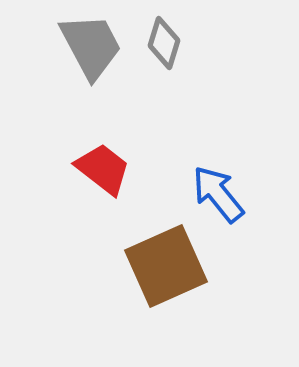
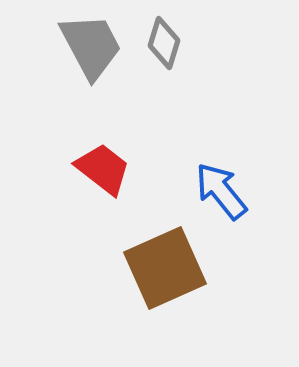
blue arrow: moved 3 px right, 3 px up
brown square: moved 1 px left, 2 px down
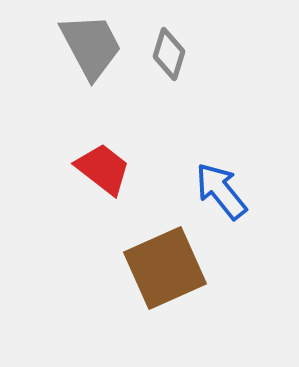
gray diamond: moved 5 px right, 11 px down
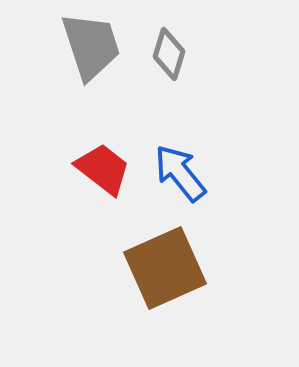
gray trapezoid: rotated 10 degrees clockwise
blue arrow: moved 41 px left, 18 px up
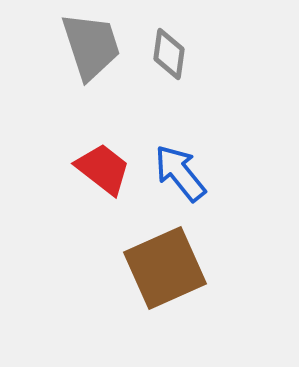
gray diamond: rotated 9 degrees counterclockwise
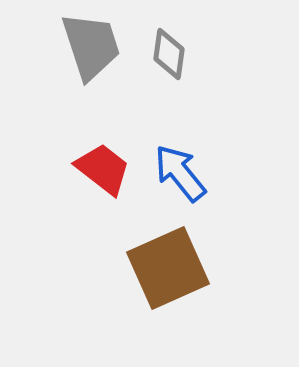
brown square: moved 3 px right
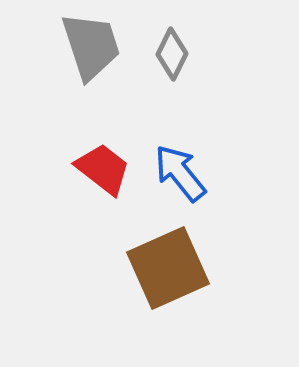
gray diamond: moved 3 px right; rotated 18 degrees clockwise
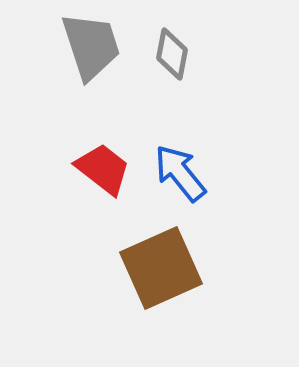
gray diamond: rotated 15 degrees counterclockwise
brown square: moved 7 px left
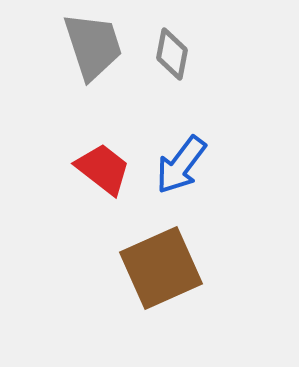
gray trapezoid: moved 2 px right
blue arrow: moved 1 px right, 8 px up; rotated 104 degrees counterclockwise
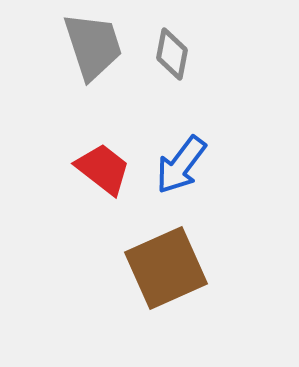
brown square: moved 5 px right
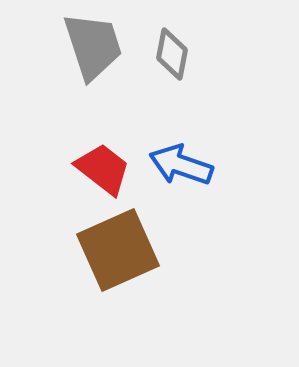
blue arrow: rotated 72 degrees clockwise
brown square: moved 48 px left, 18 px up
